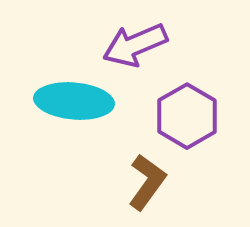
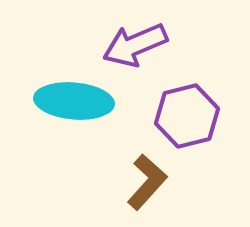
purple hexagon: rotated 16 degrees clockwise
brown L-shape: rotated 6 degrees clockwise
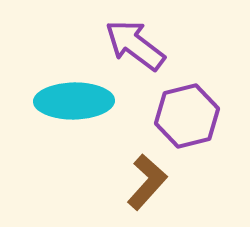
purple arrow: rotated 60 degrees clockwise
cyan ellipse: rotated 6 degrees counterclockwise
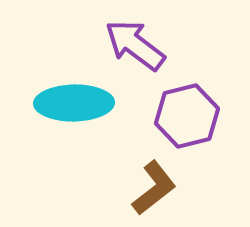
cyan ellipse: moved 2 px down
brown L-shape: moved 7 px right, 6 px down; rotated 10 degrees clockwise
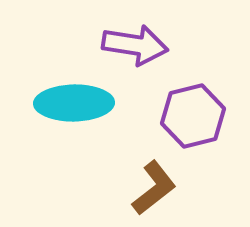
purple arrow: rotated 152 degrees clockwise
purple hexagon: moved 6 px right
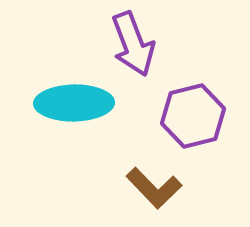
purple arrow: moved 2 px left, 1 px up; rotated 60 degrees clockwise
brown L-shape: rotated 84 degrees clockwise
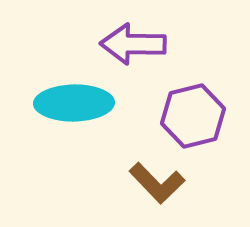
purple arrow: rotated 112 degrees clockwise
brown L-shape: moved 3 px right, 5 px up
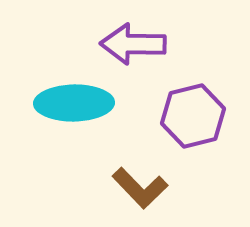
brown L-shape: moved 17 px left, 5 px down
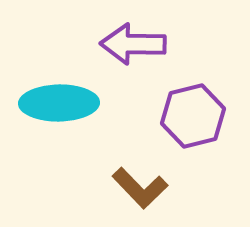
cyan ellipse: moved 15 px left
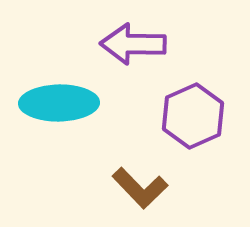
purple hexagon: rotated 10 degrees counterclockwise
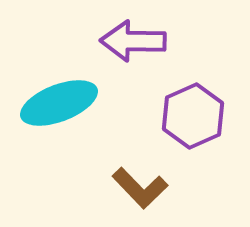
purple arrow: moved 3 px up
cyan ellipse: rotated 20 degrees counterclockwise
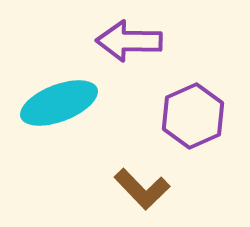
purple arrow: moved 4 px left
brown L-shape: moved 2 px right, 1 px down
